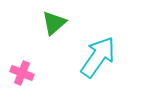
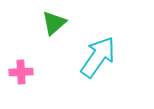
pink cross: moved 1 px left, 1 px up; rotated 25 degrees counterclockwise
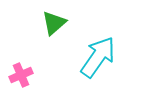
pink cross: moved 3 px down; rotated 20 degrees counterclockwise
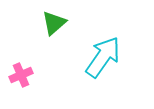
cyan arrow: moved 5 px right
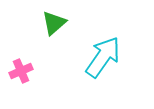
pink cross: moved 4 px up
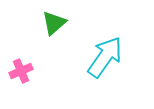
cyan arrow: moved 2 px right
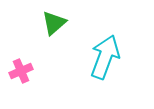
cyan arrow: rotated 15 degrees counterclockwise
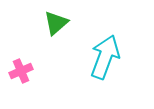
green triangle: moved 2 px right
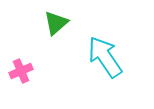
cyan arrow: rotated 54 degrees counterclockwise
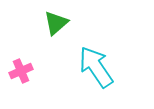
cyan arrow: moved 9 px left, 10 px down
